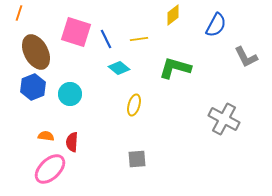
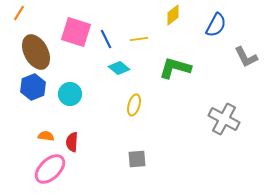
orange line: rotated 14 degrees clockwise
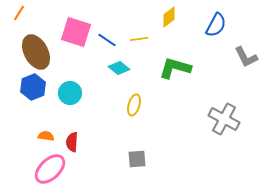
yellow diamond: moved 4 px left, 2 px down
blue line: moved 1 px right, 1 px down; rotated 30 degrees counterclockwise
cyan circle: moved 1 px up
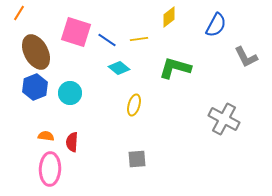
blue hexagon: moved 2 px right
pink ellipse: rotated 44 degrees counterclockwise
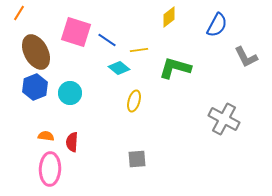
blue semicircle: moved 1 px right
yellow line: moved 11 px down
yellow ellipse: moved 4 px up
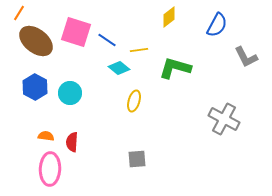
brown ellipse: moved 11 px up; rotated 24 degrees counterclockwise
blue hexagon: rotated 10 degrees counterclockwise
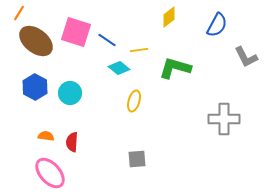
gray cross: rotated 28 degrees counterclockwise
pink ellipse: moved 4 px down; rotated 44 degrees counterclockwise
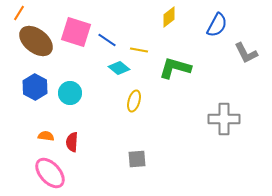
yellow line: rotated 18 degrees clockwise
gray L-shape: moved 4 px up
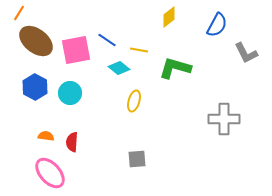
pink square: moved 18 px down; rotated 28 degrees counterclockwise
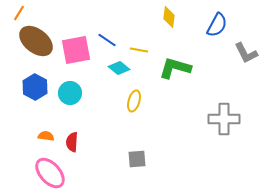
yellow diamond: rotated 45 degrees counterclockwise
